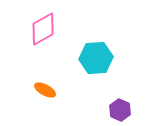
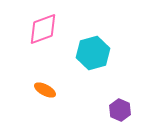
pink diamond: rotated 8 degrees clockwise
cyan hexagon: moved 3 px left, 5 px up; rotated 12 degrees counterclockwise
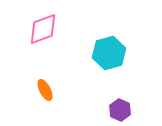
cyan hexagon: moved 16 px right
orange ellipse: rotated 35 degrees clockwise
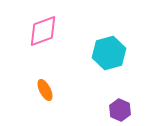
pink diamond: moved 2 px down
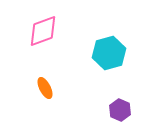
orange ellipse: moved 2 px up
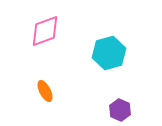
pink diamond: moved 2 px right
orange ellipse: moved 3 px down
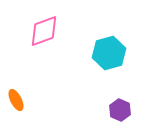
pink diamond: moved 1 px left
orange ellipse: moved 29 px left, 9 px down
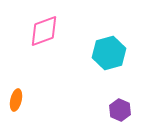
orange ellipse: rotated 40 degrees clockwise
